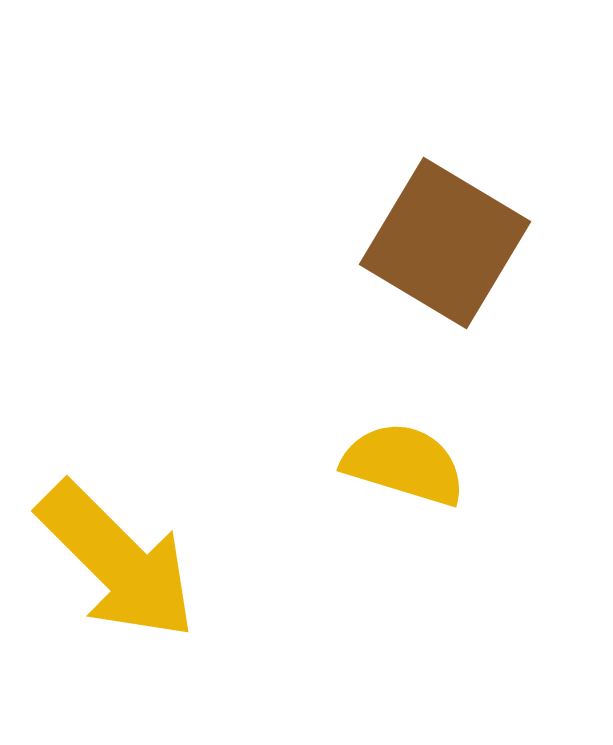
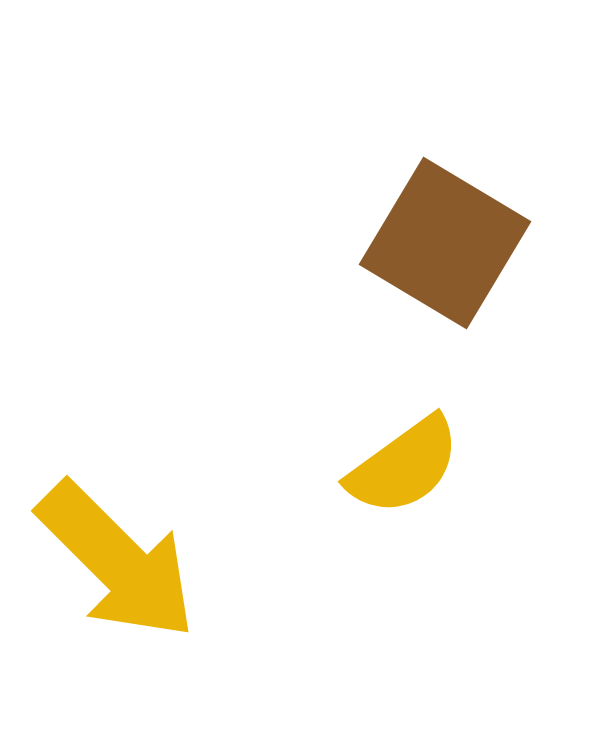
yellow semicircle: moved 2 px down; rotated 127 degrees clockwise
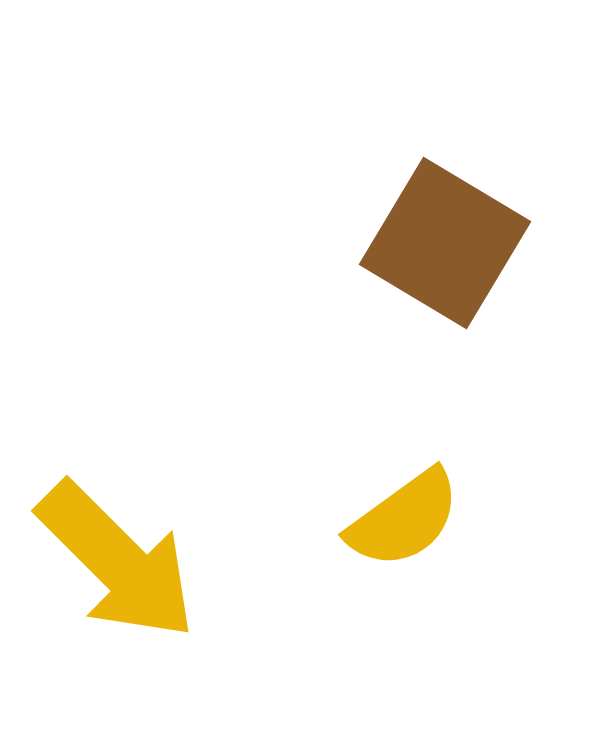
yellow semicircle: moved 53 px down
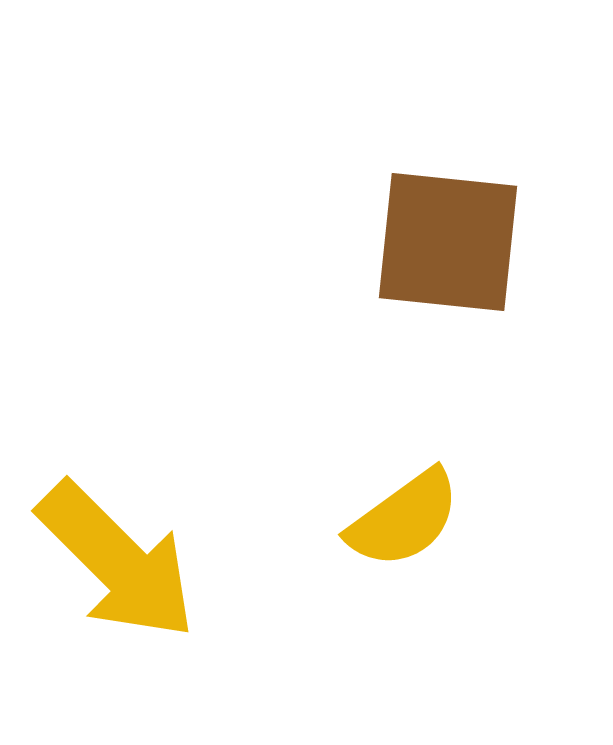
brown square: moved 3 px right, 1 px up; rotated 25 degrees counterclockwise
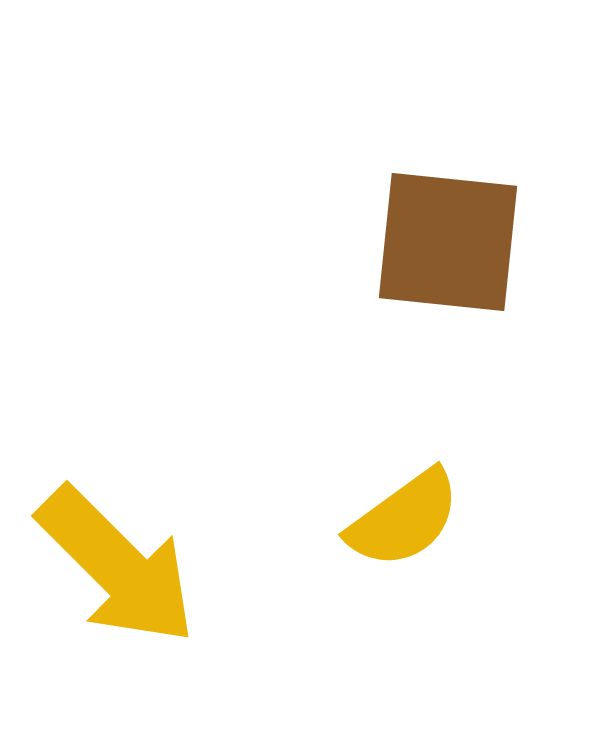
yellow arrow: moved 5 px down
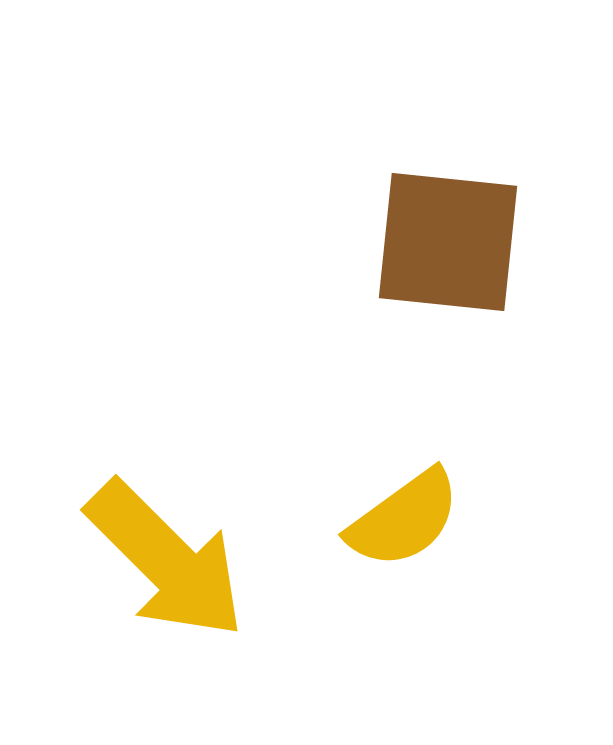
yellow arrow: moved 49 px right, 6 px up
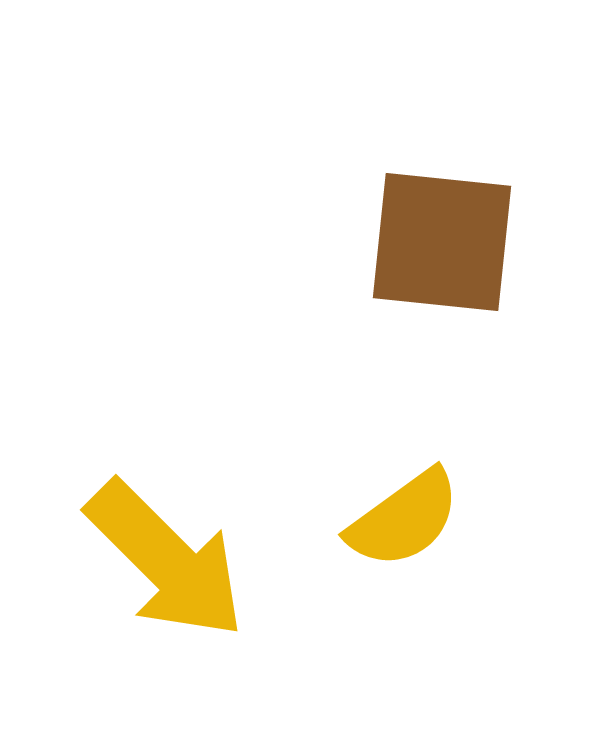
brown square: moved 6 px left
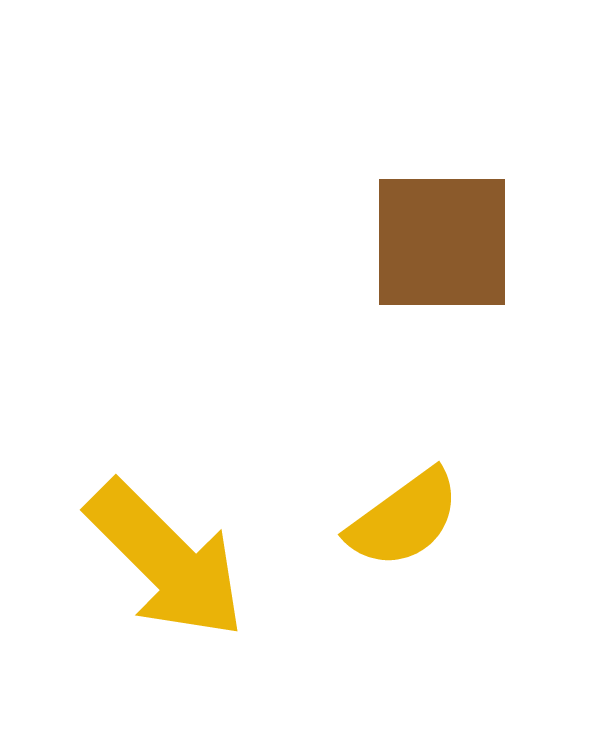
brown square: rotated 6 degrees counterclockwise
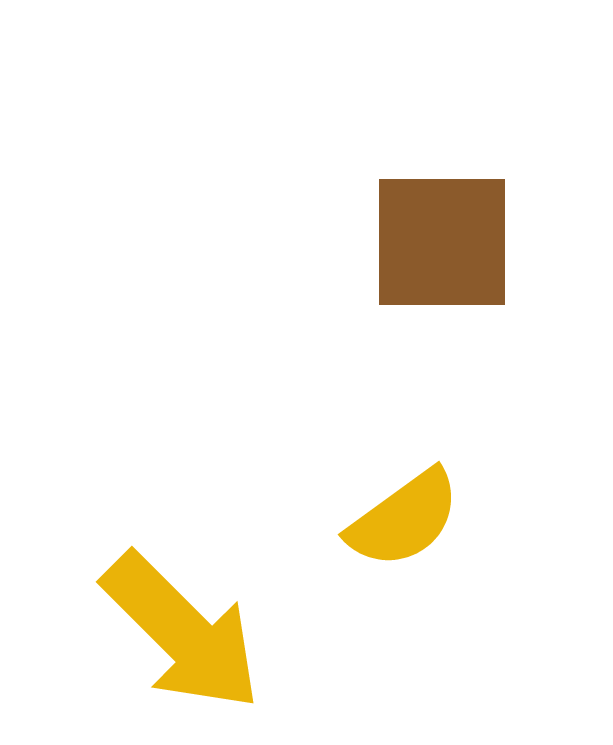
yellow arrow: moved 16 px right, 72 px down
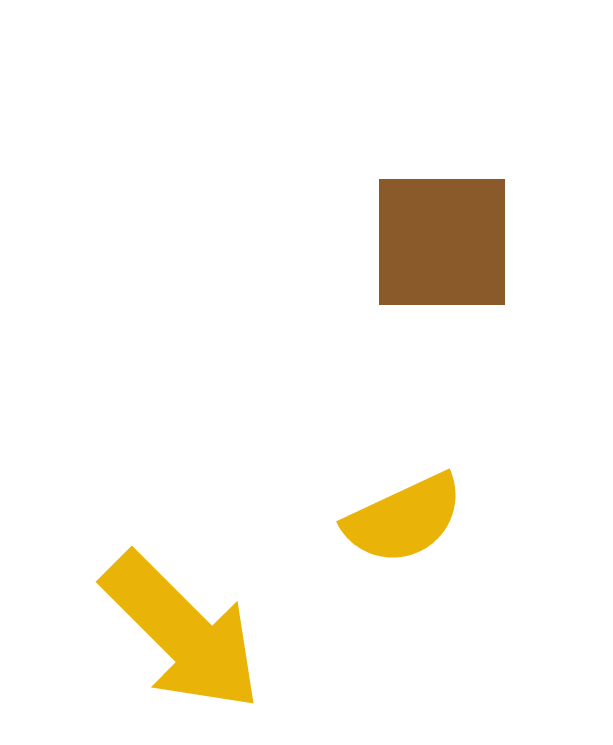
yellow semicircle: rotated 11 degrees clockwise
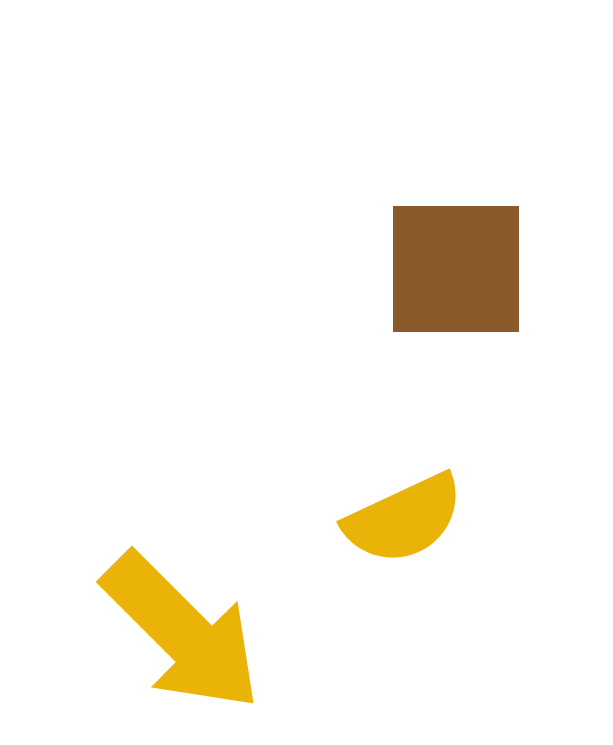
brown square: moved 14 px right, 27 px down
